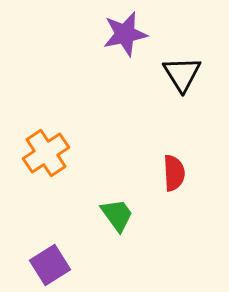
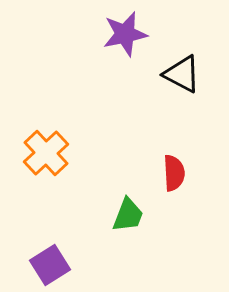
black triangle: rotated 30 degrees counterclockwise
orange cross: rotated 9 degrees counterclockwise
green trapezoid: moved 11 px right; rotated 57 degrees clockwise
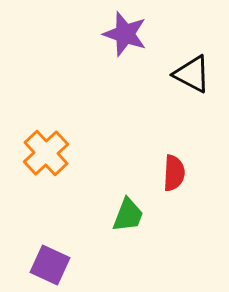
purple star: rotated 30 degrees clockwise
black triangle: moved 10 px right
red semicircle: rotated 6 degrees clockwise
purple square: rotated 33 degrees counterclockwise
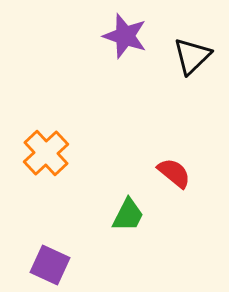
purple star: moved 2 px down
black triangle: moved 18 px up; rotated 48 degrees clockwise
red semicircle: rotated 54 degrees counterclockwise
green trapezoid: rotated 6 degrees clockwise
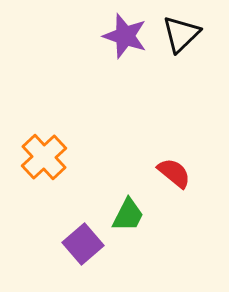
black triangle: moved 11 px left, 22 px up
orange cross: moved 2 px left, 4 px down
purple square: moved 33 px right, 21 px up; rotated 24 degrees clockwise
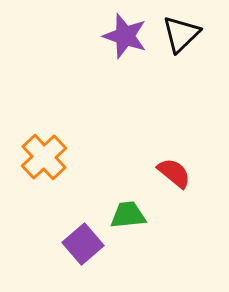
green trapezoid: rotated 123 degrees counterclockwise
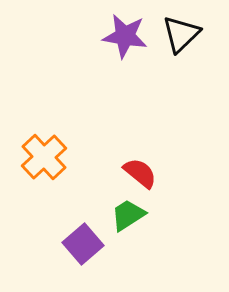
purple star: rotated 9 degrees counterclockwise
red semicircle: moved 34 px left
green trapezoid: rotated 27 degrees counterclockwise
